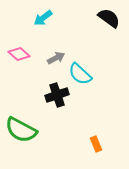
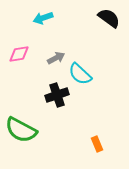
cyan arrow: rotated 18 degrees clockwise
pink diamond: rotated 50 degrees counterclockwise
orange rectangle: moved 1 px right
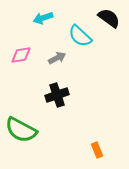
pink diamond: moved 2 px right, 1 px down
gray arrow: moved 1 px right
cyan semicircle: moved 38 px up
orange rectangle: moved 6 px down
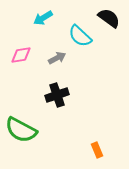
cyan arrow: rotated 12 degrees counterclockwise
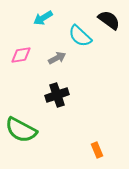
black semicircle: moved 2 px down
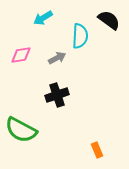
cyan semicircle: rotated 130 degrees counterclockwise
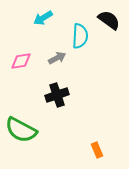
pink diamond: moved 6 px down
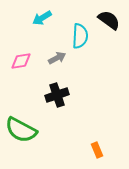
cyan arrow: moved 1 px left
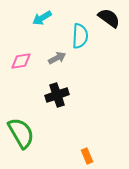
black semicircle: moved 2 px up
green semicircle: moved 3 px down; rotated 148 degrees counterclockwise
orange rectangle: moved 10 px left, 6 px down
